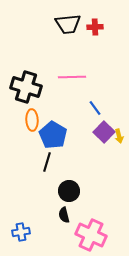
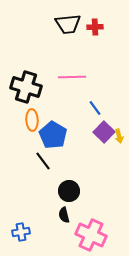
black line: moved 4 px left, 1 px up; rotated 54 degrees counterclockwise
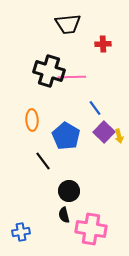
red cross: moved 8 px right, 17 px down
black cross: moved 23 px right, 16 px up
blue pentagon: moved 13 px right, 1 px down
pink cross: moved 6 px up; rotated 16 degrees counterclockwise
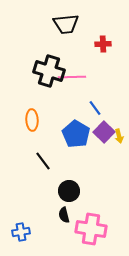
black trapezoid: moved 2 px left
blue pentagon: moved 10 px right, 2 px up
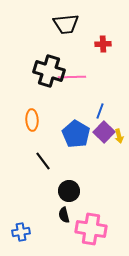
blue line: moved 5 px right, 3 px down; rotated 56 degrees clockwise
